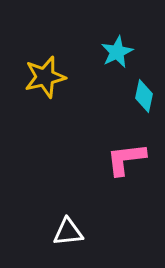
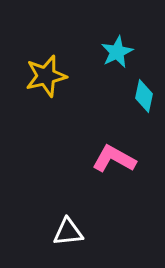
yellow star: moved 1 px right, 1 px up
pink L-shape: moved 12 px left; rotated 36 degrees clockwise
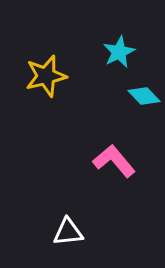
cyan star: moved 2 px right
cyan diamond: rotated 56 degrees counterclockwise
pink L-shape: moved 2 px down; rotated 21 degrees clockwise
